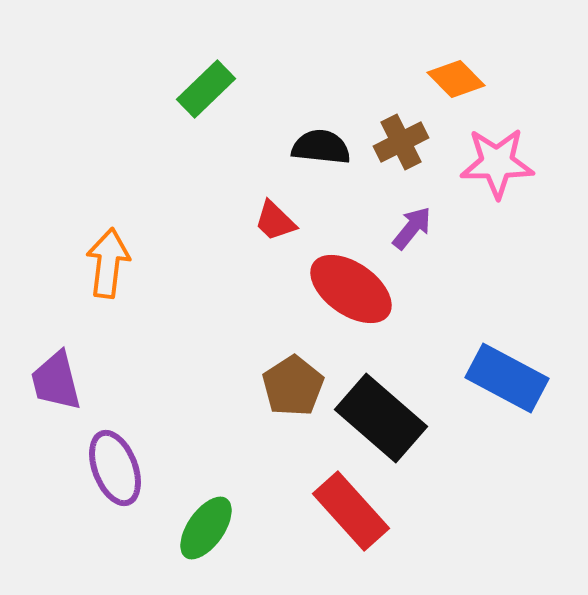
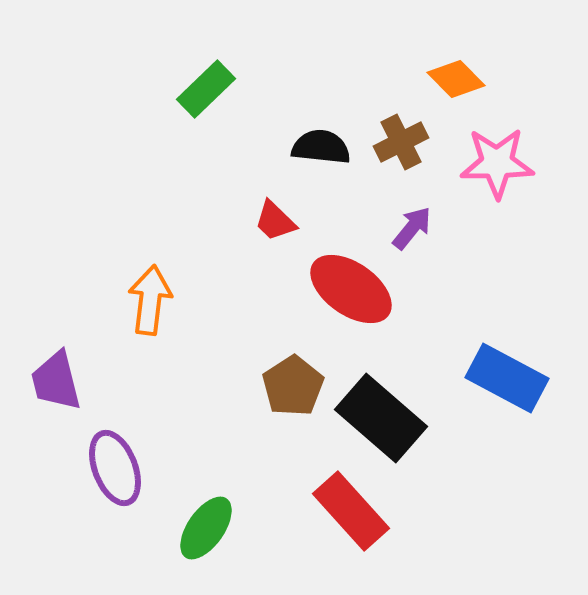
orange arrow: moved 42 px right, 37 px down
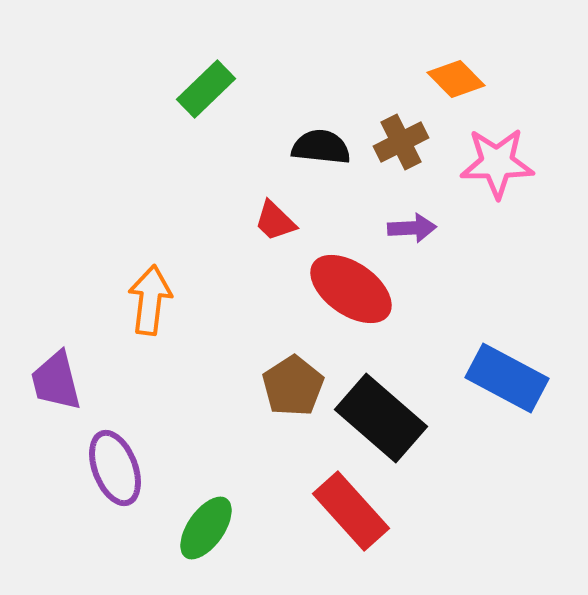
purple arrow: rotated 48 degrees clockwise
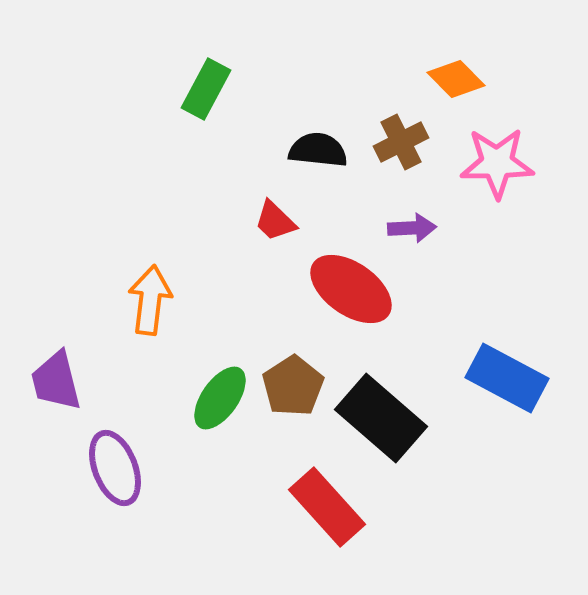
green rectangle: rotated 18 degrees counterclockwise
black semicircle: moved 3 px left, 3 px down
red rectangle: moved 24 px left, 4 px up
green ellipse: moved 14 px right, 130 px up
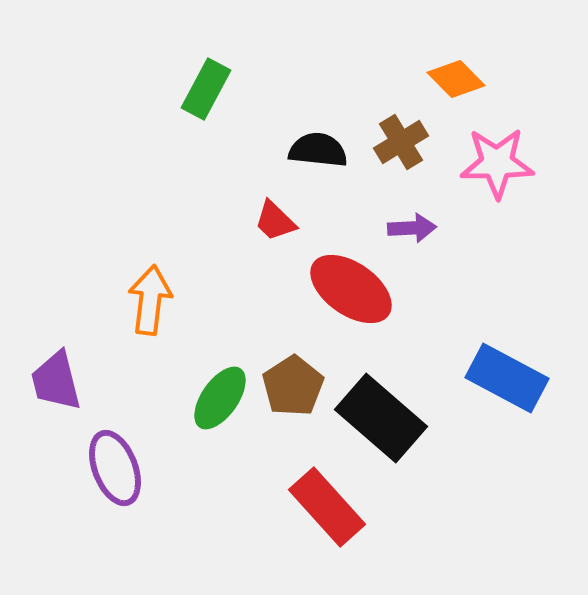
brown cross: rotated 4 degrees counterclockwise
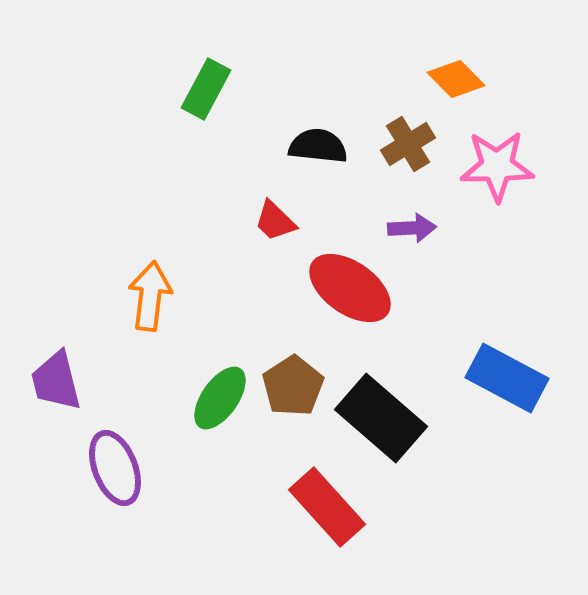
brown cross: moved 7 px right, 2 px down
black semicircle: moved 4 px up
pink star: moved 3 px down
red ellipse: moved 1 px left, 1 px up
orange arrow: moved 4 px up
